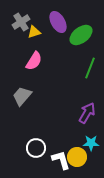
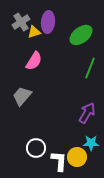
purple ellipse: moved 10 px left; rotated 35 degrees clockwise
white L-shape: moved 2 px left, 1 px down; rotated 20 degrees clockwise
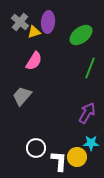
gray cross: moved 1 px left; rotated 18 degrees counterclockwise
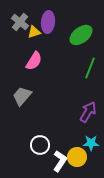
purple arrow: moved 1 px right, 1 px up
white circle: moved 4 px right, 3 px up
white L-shape: moved 1 px right; rotated 30 degrees clockwise
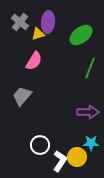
yellow triangle: moved 4 px right, 2 px down
purple arrow: rotated 60 degrees clockwise
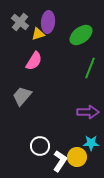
white circle: moved 1 px down
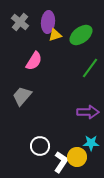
yellow triangle: moved 17 px right, 1 px down
green line: rotated 15 degrees clockwise
white L-shape: moved 1 px right, 1 px down
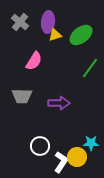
gray trapezoid: rotated 130 degrees counterclockwise
purple arrow: moved 29 px left, 9 px up
